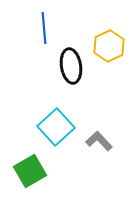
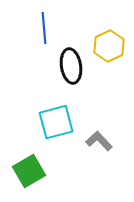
cyan square: moved 5 px up; rotated 27 degrees clockwise
green square: moved 1 px left
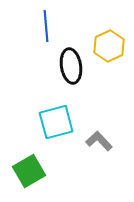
blue line: moved 2 px right, 2 px up
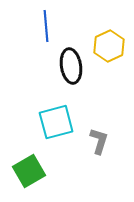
gray L-shape: rotated 60 degrees clockwise
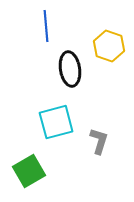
yellow hexagon: rotated 16 degrees counterclockwise
black ellipse: moved 1 px left, 3 px down
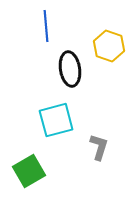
cyan square: moved 2 px up
gray L-shape: moved 6 px down
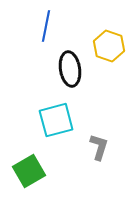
blue line: rotated 16 degrees clockwise
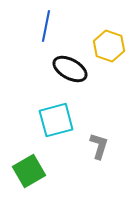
black ellipse: rotated 52 degrees counterclockwise
gray L-shape: moved 1 px up
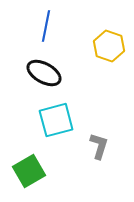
black ellipse: moved 26 px left, 4 px down
